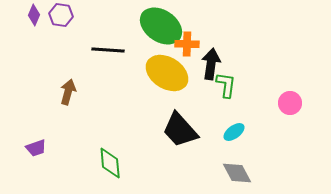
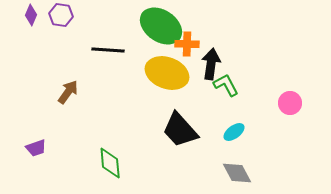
purple diamond: moved 3 px left
yellow ellipse: rotated 12 degrees counterclockwise
green L-shape: rotated 36 degrees counterclockwise
brown arrow: rotated 20 degrees clockwise
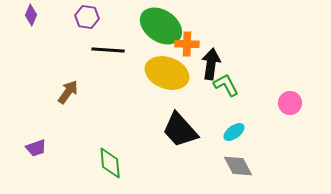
purple hexagon: moved 26 px right, 2 px down
gray diamond: moved 1 px right, 7 px up
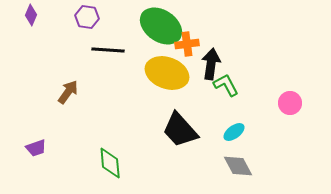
orange cross: rotated 10 degrees counterclockwise
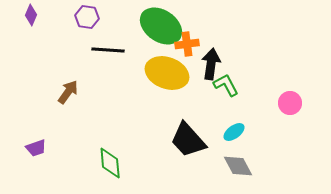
black trapezoid: moved 8 px right, 10 px down
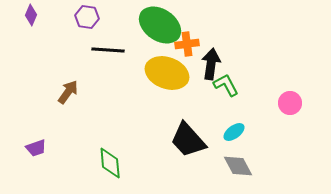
green ellipse: moved 1 px left, 1 px up
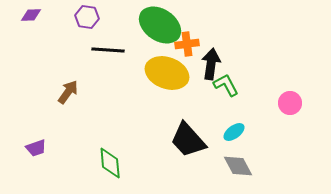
purple diamond: rotated 65 degrees clockwise
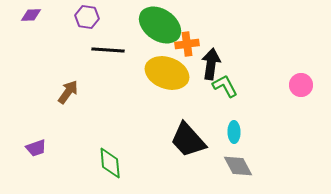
green L-shape: moved 1 px left, 1 px down
pink circle: moved 11 px right, 18 px up
cyan ellipse: rotated 55 degrees counterclockwise
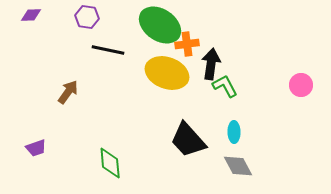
black line: rotated 8 degrees clockwise
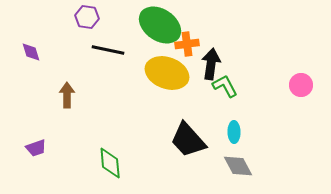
purple diamond: moved 37 px down; rotated 75 degrees clockwise
brown arrow: moved 1 px left, 3 px down; rotated 35 degrees counterclockwise
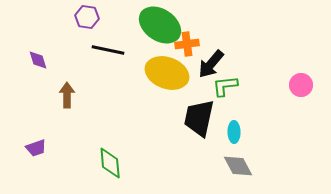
purple diamond: moved 7 px right, 8 px down
black arrow: rotated 148 degrees counterclockwise
green L-shape: rotated 68 degrees counterclockwise
black trapezoid: moved 11 px right, 22 px up; rotated 54 degrees clockwise
